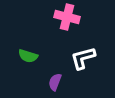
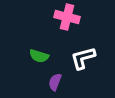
green semicircle: moved 11 px right
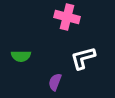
green semicircle: moved 18 px left; rotated 18 degrees counterclockwise
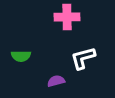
pink cross: rotated 15 degrees counterclockwise
purple semicircle: moved 1 px right, 1 px up; rotated 54 degrees clockwise
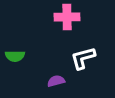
green semicircle: moved 6 px left
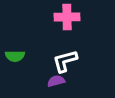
white L-shape: moved 18 px left, 3 px down
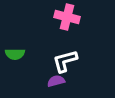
pink cross: rotated 15 degrees clockwise
green semicircle: moved 2 px up
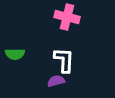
white L-shape: moved 1 px left, 1 px up; rotated 108 degrees clockwise
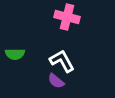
white L-shape: moved 2 px left, 1 px down; rotated 32 degrees counterclockwise
purple semicircle: rotated 126 degrees counterclockwise
